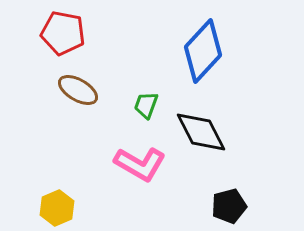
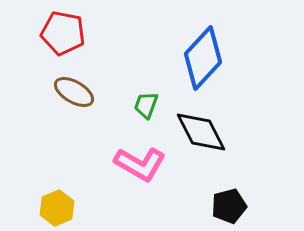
blue diamond: moved 7 px down
brown ellipse: moved 4 px left, 2 px down
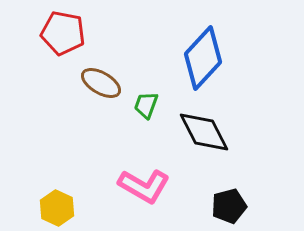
brown ellipse: moved 27 px right, 9 px up
black diamond: moved 3 px right
pink L-shape: moved 4 px right, 22 px down
yellow hexagon: rotated 12 degrees counterclockwise
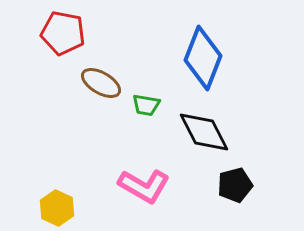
blue diamond: rotated 22 degrees counterclockwise
green trapezoid: rotated 100 degrees counterclockwise
black pentagon: moved 6 px right, 21 px up
